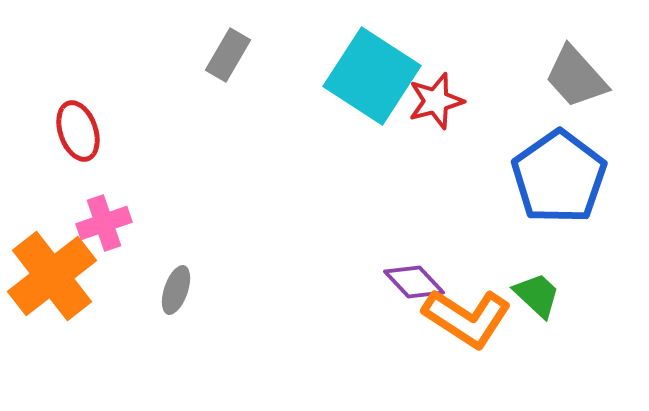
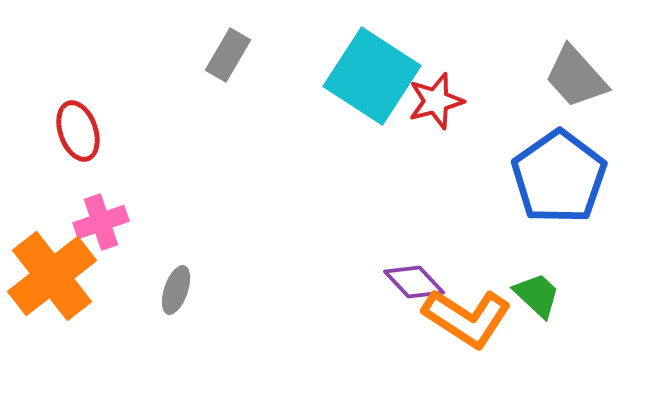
pink cross: moved 3 px left, 1 px up
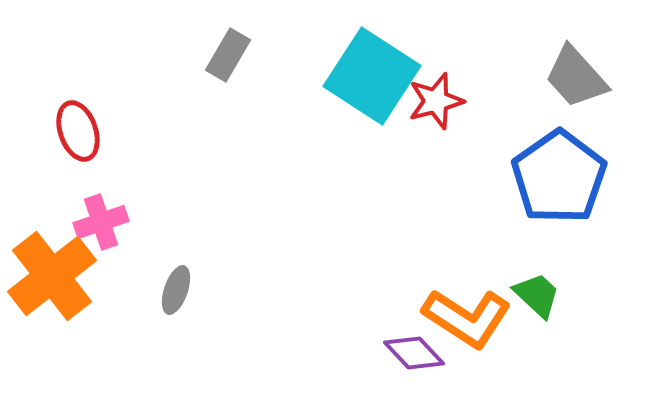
purple diamond: moved 71 px down
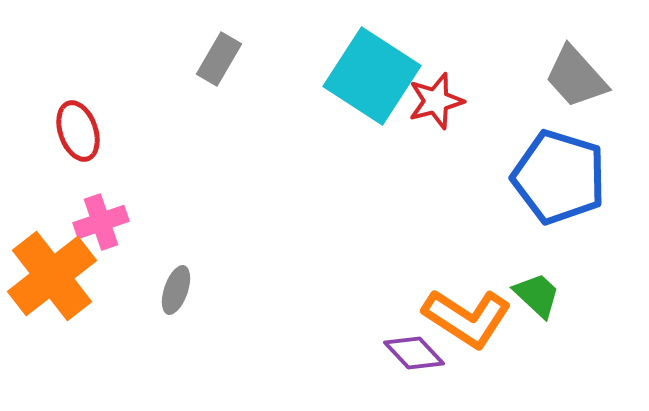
gray rectangle: moved 9 px left, 4 px down
blue pentagon: rotated 20 degrees counterclockwise
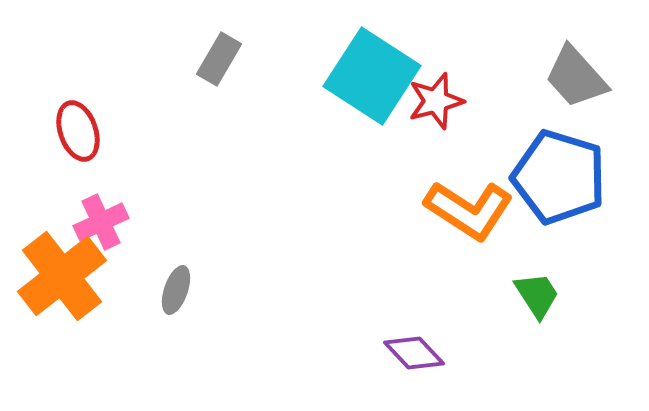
pink cross: rotated 6 degrees counterclockwise
orange cross: moved 10 px right
green trapezoid: rotated 14 degrees clockwise
orange L-shape: moved 2 px right, 108 px up
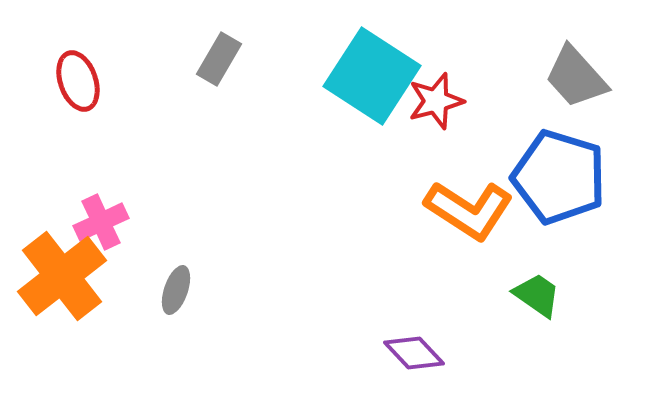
red ellipse: moved 50 px up
green trapezoid: rotated 22 degrees counterclockwise
